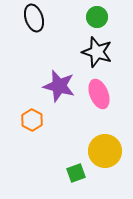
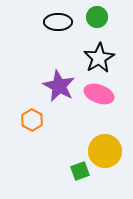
black ellipse: moved 24 px right, 4 px down; rotated 72 degrees counterclockwise
black star: moved 2 px right, 6 px down; rotated 24 degrees clockwise
purple star: rotated 12 degrees clockwise
pink ellipse: rotated 48 degrees counterclockwise
green square: moved 4 px right, 2 px up
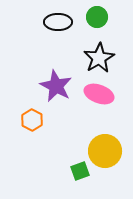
purple star: moved 3 px left
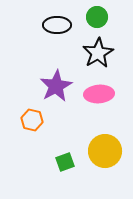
black ellipse: moved 1 px left, 3 px down
black star: moved 1 px left, 5 px up
purple star: rotated 16 degrees clockwise
pink ellipse: rotated 24 degrees counterclockwise
orange hexagon: rotated 15 degrees counterclockwise
green square: moved 15 px left, 9 px up
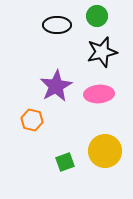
green circle: moved 1 px up
black star: moved 4 px right, 1 px up; rotated 16 degrees clockwise
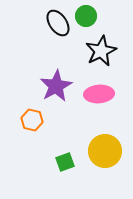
green circle: moved 11 px left
black ellipse: moved 1 px right, 2 px up; rotated 56 degrees clockwise
black star: moved 1 px left, 1 px up; rotated 12 degrees counterclockwise
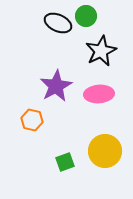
black ellipse: rotated 32 degrees counterclockwise
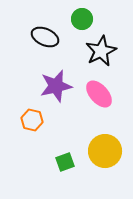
green circle: moved 4 px left, 3 px down
black ellipse: moved 13 px left, 14 px down
purple star: rotated 16 degrees clockwise
pink ellipse: rotated 52 degrees clockwise
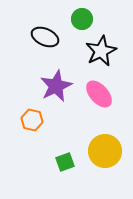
purple star: rotated 12 degrees counterclockwise
